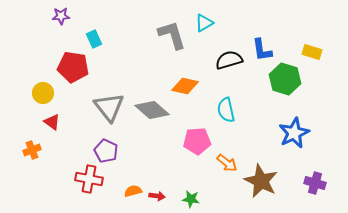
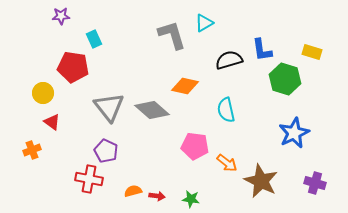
pink pentagon: moved 2 px left, 5 px down; rotated 12 degrees clockwise
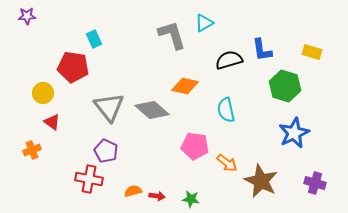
purple star: moved 34 px left
green hexagon: moved 7 px down
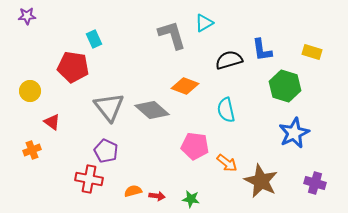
orange diamond: rotated 8 degrees clockwise
yellow circle: moved 13 px left, 2 px up
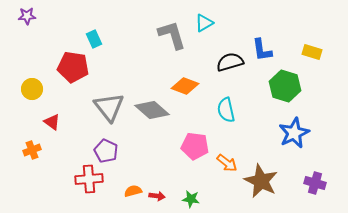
black semicircle: moved 1 px right, 2 px down
yellow circle: moved 2 px right, 2 px up
red cross: rotated 16 degrees counterclockwise
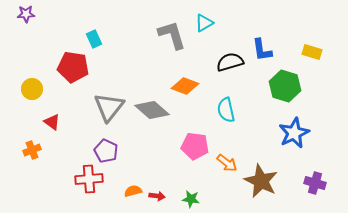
purple star: moved 1 px left, 2 px up
gray triangle: rotated 16 degrees clockwise
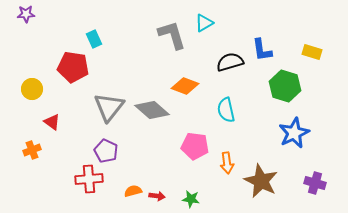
orange arrow: rotated 45 degrees clockwise
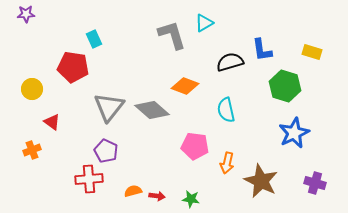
orange arrow: rotated 20 degrees clockwise
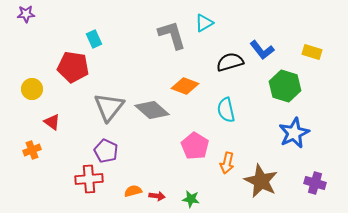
blue L-shape: rotated 30 degrees counterclockwise
pink pentagon: rotated 24 degrees clockwise
